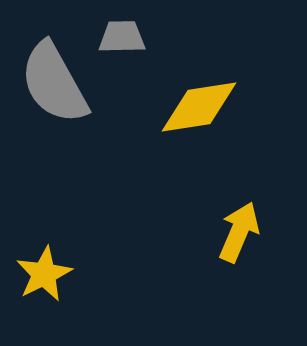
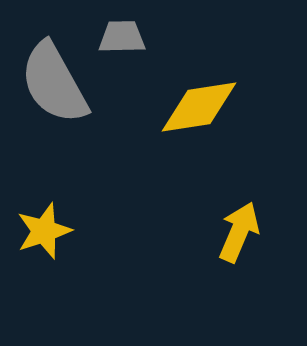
yellow star: moved 43 px up; rotated 8 degrees clockwise
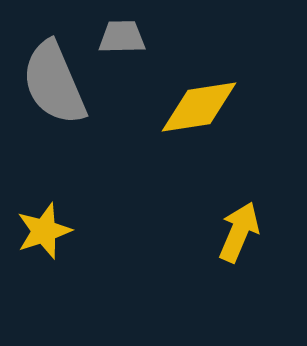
gray semicircle: rotated 6 degrees clockwise
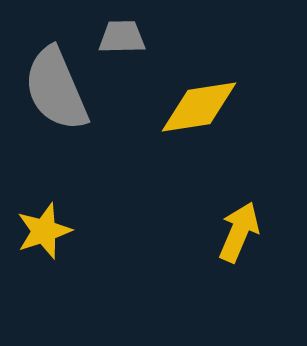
gray semicircle: moved 2 px right, 6 px down
